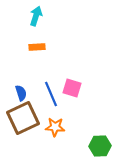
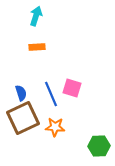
green hexagon: moved 1 px left
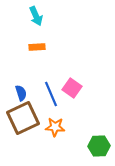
cyan arrow: rotated 138 degrees clockwise
pink square: rotated 18 degrees clockwise
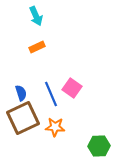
orange rectangle: rotated 21 degrees counterclockwise
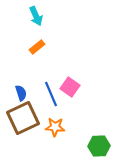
orange rectangle: rotated 14 degrees counterclockwise
pink square: moved 2 px left, 1 px up
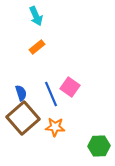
brown square: rotated 16 degrees counterclockwise
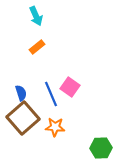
green hexagon: moved 2 px right, 2 px down
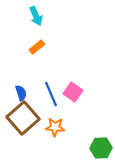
pink square: moved 3 px right, 5 px down
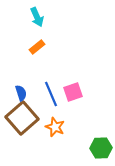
cyan arrow: moved 1 px right, 1 px down
pink square: rotated 36 degrees clockwise
brown square: moved 1 px left
orange star: rotated 18 degrees clockwise
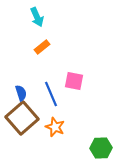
orange rectangle: moved 5 px right
pink square: moved 1 px right, 11 px up; rotated 30 degrees clockwise
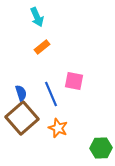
orange star: moved 3 px right, 1 px down
